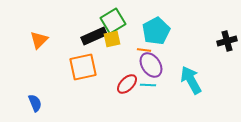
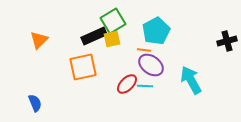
purple ellipse: rotated 20 degrees counterclockwise
cyan line: moved 3 px left, 1 px down
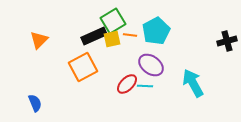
orange line: moved 14 px left, 15 px up
orange square: rotated 16 degrees counterclockwise
cyan arrow: moved 2 px right, 3 px down
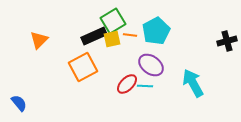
blue semicircle: moved 16 px left; rotated 18 degrees counterclockwise
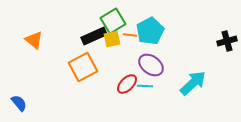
cyan pentagon: moved 6 px left
orange triangle: moved 5 px left; rotated 36 degrees counterclockwise
cyan arrow: rotated 76 degrees clockwise
